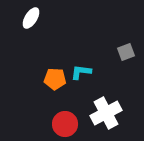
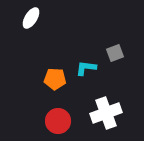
gray square: moved 11 px left, 1 px down
cyan L-shape: moved 5 px right, 4 px up
white cross: rotated 8 degrees clockwise
red circle: moved 7 px left, 3 px up
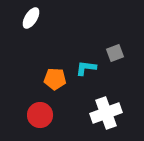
red circle: moved 18 px left, 6 px up
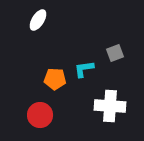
white ellipse: moved 7 px right, 2 px down
cyan L-shape: moved 2 px left, 1 px down; rotated 15 degrees counterclockwise
white cross: moved 4 px right, 7 px up; rotated 24 degrees clockwise
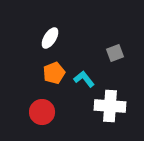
white ellipse: moved 12 px right, 18 px down
cyan L-shape: moved 10 px down; rotated 60 degrees clockwise
orange pentagon: moved 1 px left, 6 px up; rotated 25 degrees counterclockwise
red circle: moved 2 px right, 3 px up
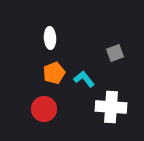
white ellipse: rotated 35 degrees counterclockwise
white cross: moved 1 px right, 1 px down
red circle: moved 2 px right, 3 px up
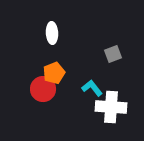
white ellipse: moved 2 px right, 5 px up
gray square: moved 2 px left, 1 px down
cyan L-shape: moved 8 px right, 9 px down
red circle: moved 1 px left, 20 px up
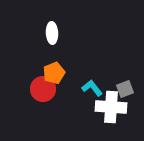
gray square: moved 12 px right, 35 px down
